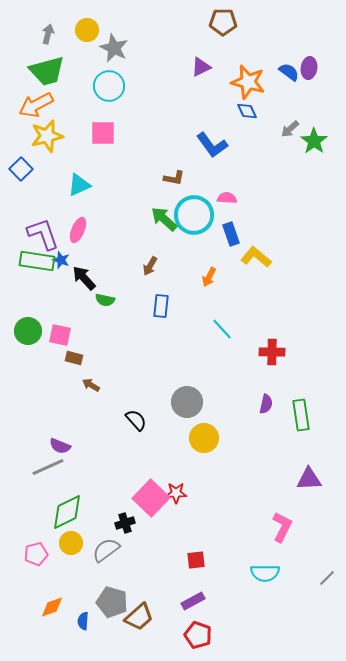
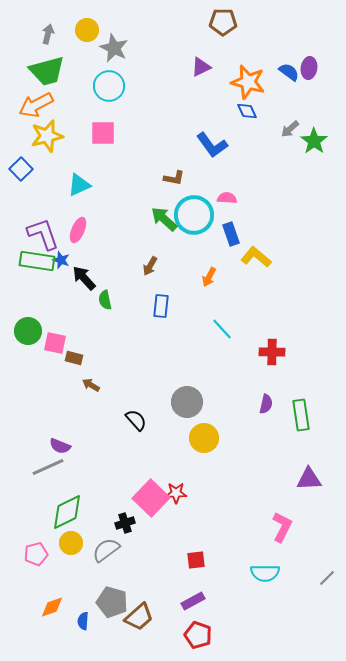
green semicircle at (105, 300): rotated 66 degrees clockwise
pink square at (60, 335): moved 5 px left, 8 px down
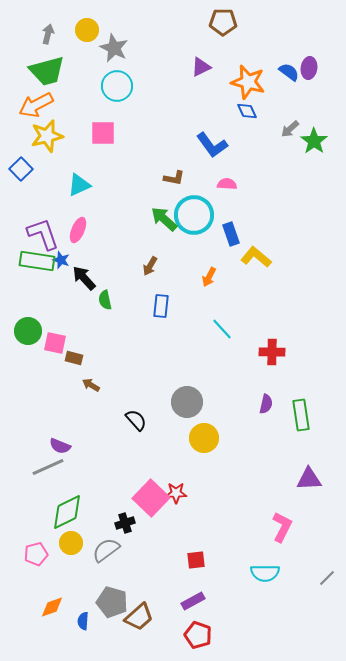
cyan circle at (109, 86): moved 8 px right
pink semicircle at (227, 198): moved 14 px up
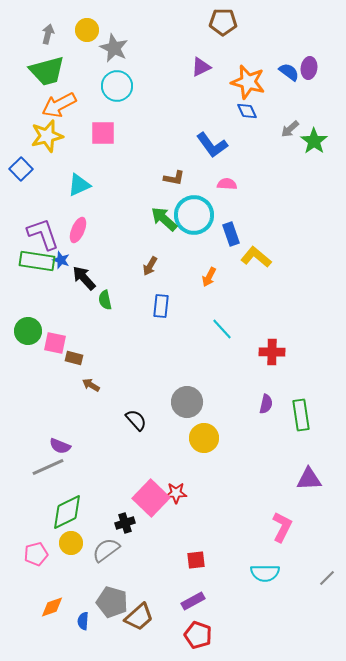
orange arrow at (36, 105): moved 23 px right
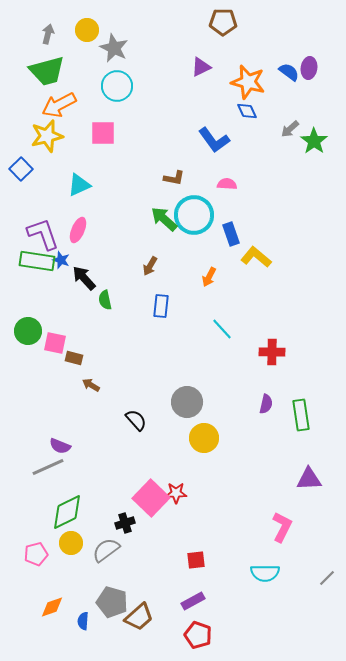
blue L-shape at (212, 145): moved 2 px right, 5 px up
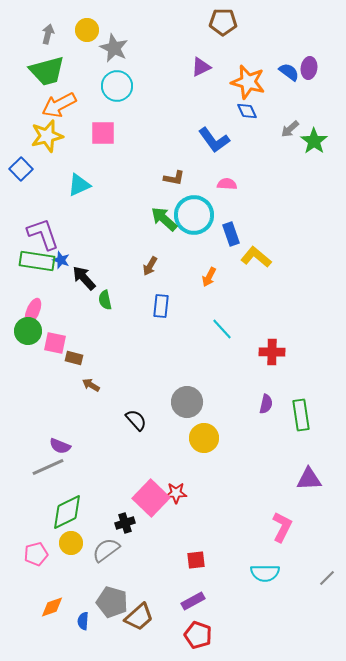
pink ellipse at (78, 230): moved 45 px left, 81 px down
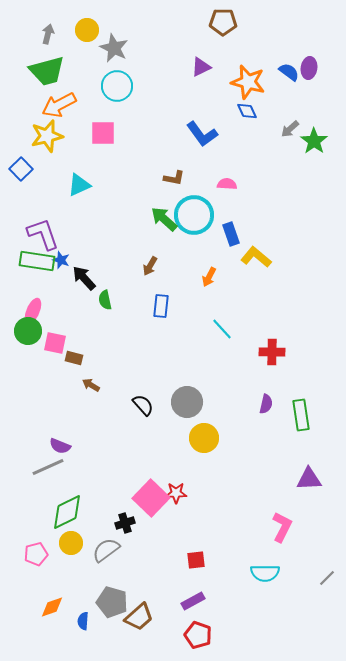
blue L-shape at (214, 140): moved 12 px left, 6 px up
black semicircle at (136, 420): moved 7 px right, 15 px up
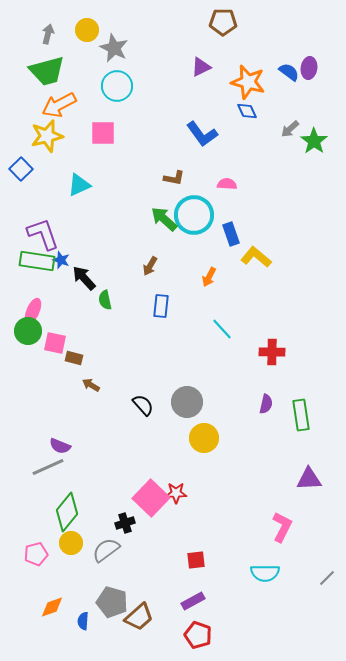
green diamond at (67, 512): rotated 24 degrees counterclockwise
